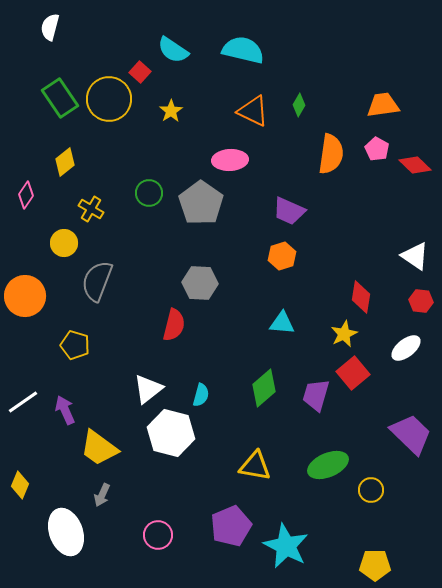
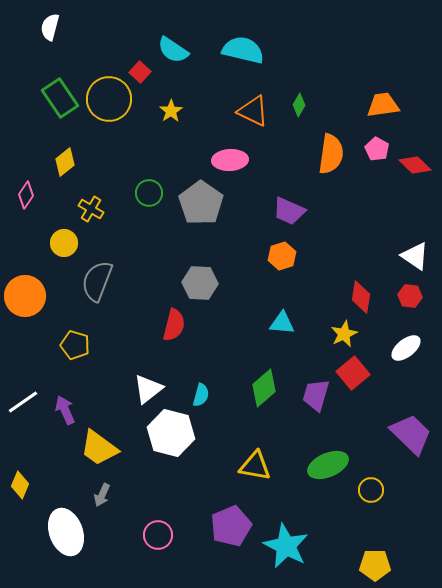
red hexagon at (421, 301): moved 11 px left, 5 px up
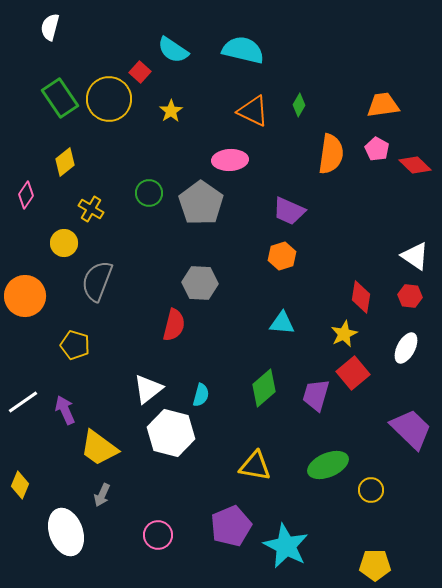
white ellipse at (406, 348): rotated 24 degrees counterclockwise
purple trapezoid at (411, 434): moved 5 px up
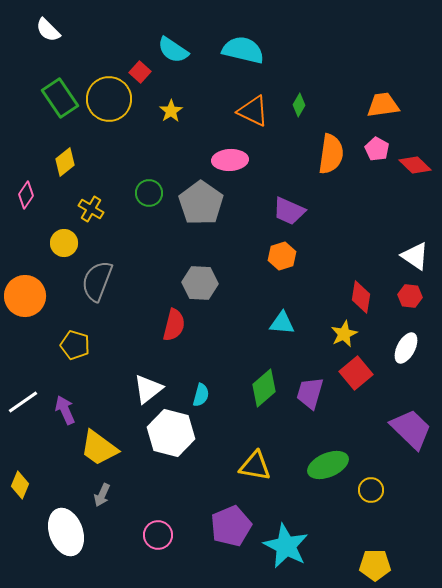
white semicircle at (50, 27): moved 2 px left, 3 px down; rotated 60 degrees counterclockwise
red square at (353, 373): moved 3 px right
purple trapezoid at (316, 395): moved 6 px left, 2 px up
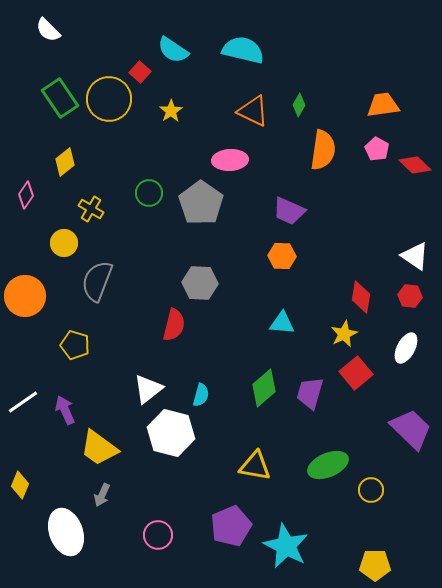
orange semicircle at (331, 154): moved 8 px left, 4 px up
orange hexagon at (282, 256): rotated 20 degrees clockwise
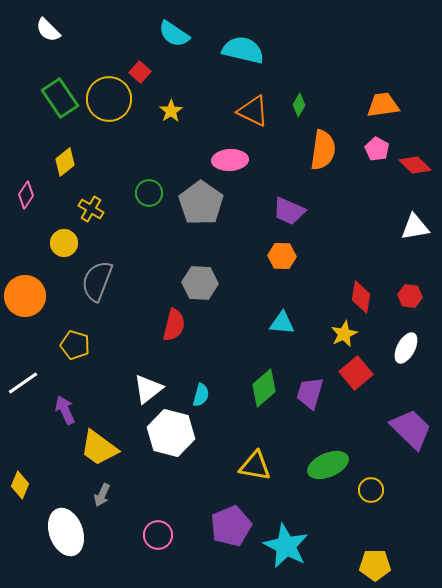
cyan semicircle at (173, 50): moved 1 px right, 16 px up
white triangle at (415, 256): moved 29 px up; rotated 44 degrees counterclockwise
white line at (23, 402): moved 19 px up
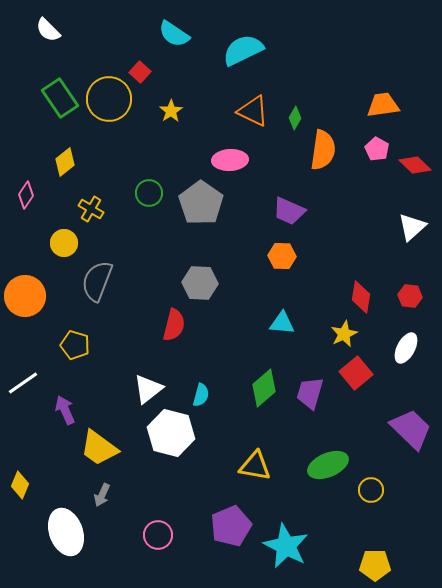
cyan semicircle at (243, 50): rotated 39 degrees counterclockwise
green diamond at (299, 105): moved 4 px left, 13 px down
white triangle at (415, 227): moved 3 px left; rotated 32 degrees counterclockwise
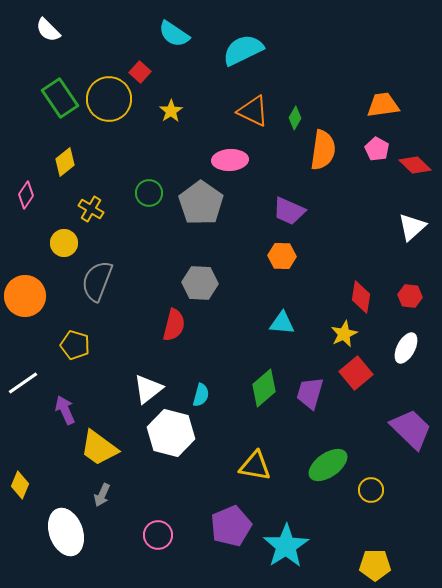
green ellipse at (328, 465): rotated 12 degrees counterclockwise
cyan star at (286, 546): rotated 12 degrees clockwise
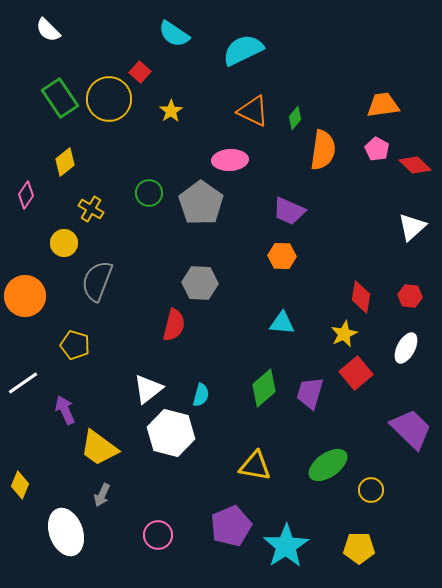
green diamond at (295, 118): rotated 10 degrees clockwise
yellow pentagon at (375, 565): moved 16 px left, 17 px up
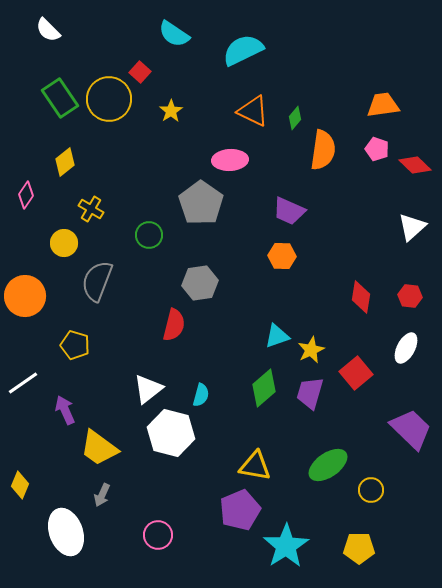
pink pentagon at (377, 149): rotated 10 degrees counterclockwise
green circle at (149, 193): moved 42 px down
gray hexagon at (200, 283): rotated 12 degrees counterclockwise
cyan triangle at (282, 323): moved 5 px left, 13 px down; rotated 24 degrees counterclockwise
yellow star at (344, 334): moved 33 px left, 16 px down
purple pentagon at (231, 526): moved 9 px right, 16 px up
